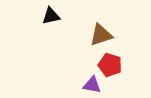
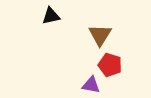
brown triangle: moved 1 px left; rotated 40 degrees counterclockwise
purple triangle: moved 1 px left
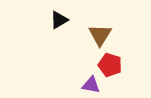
black triangle: moved 8 px right, 4 px down; rotated 18 degrees counterclockwise
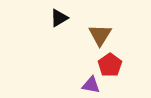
black triangle: moved 2 px up
red pentagon: rotated 20 degrees clockwise
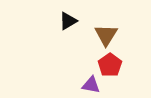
black triangle: moved 9 px right, 3 px down
brown triangle: moved 6 px right
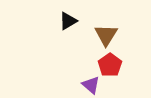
purple triangle: rotated 30 degrees clockwise
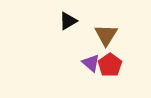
purple triangle: moved 22 px up
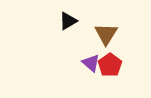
brown triangle: moved 1 px up
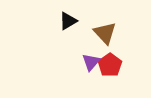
brown triangle: moved 1 px left, 1 px up; rotated 15 degrees counterclockwise
purple triangle: moved 1 px up; rotated 30 degrees clockwise
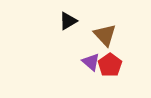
brown triangle: moved 2 px down
purple triangle: rotated 30 degrees counterclockwise
